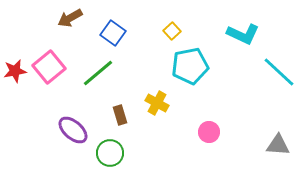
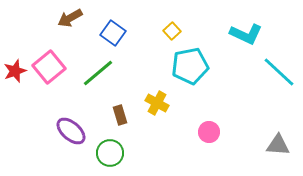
cyan L-shape: moved 3 px right
red star: rotated 10 degrees counterclockwise
purple ellipse: moved 2 px left, 1 px down
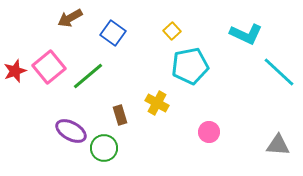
green line: moved 10 px left, 3 px down
purple ellipse: rotated 12 degrees counterclockwise
green circle: moved 6 px left, 5 px up
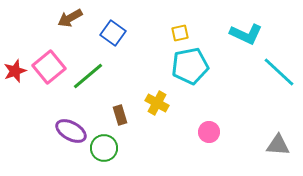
yellow square: moved 8 px right, 2 px down; rotated 30 degrees clockwise
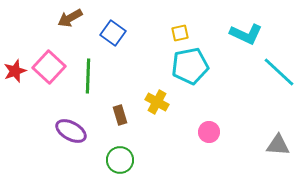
pink square: rotated 8 degrees counterclockwise
green line: rotated 48 degrees counterclockwise
yellow cross: moved 1 px up
green circle: moved 16 px right, 12 px down
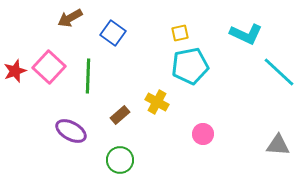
brown rectangle: rotated 66 degrees clockwise
pink circle: moved 6 px left, 2 px down
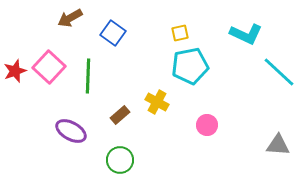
pink circle: moved 4 px right, 9 px up
